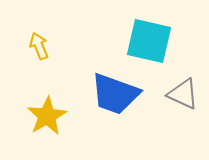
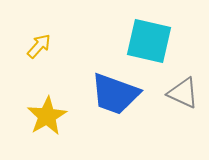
yellow arrow: rotated 64 degrees clockwise
gray triangle: moved 1 px up
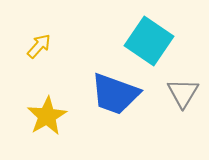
cyan square: rotated 21 degrees clockwise
gray triangle: rotated 36 degrees clockwise
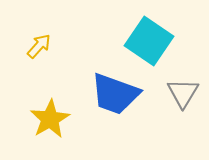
yellow star: moved 3 px right, 3 px down
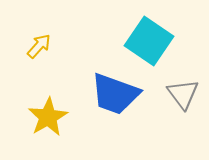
gray triangle: moved 1 px down; rotated 8 degrees counterclockwise
yellow star: moved 2 px left, 2 px up
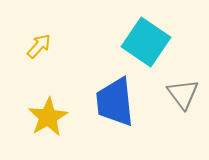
cyan square: moved 3 px left, 1 px down
blue trapezoid: moved 8 px down; rotated 64 degrees clockwise
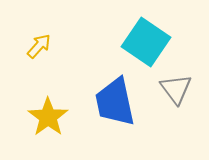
gray triangle: moved 7 px left, 5 px up
blue trapezoid: rotated 6 degrees counterclockwise
yellow star: rotated 6 degrees counterclockwise
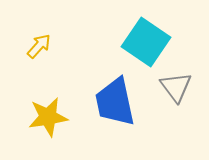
gray triangle: moved 2 px up
yellow star: rotated 27 degrees clockwise
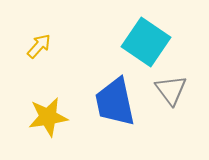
gray triangle: moved 5 px left, 3 px down
